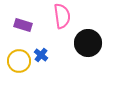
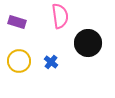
pink semicircle: moved 2 px left
purple rectangle: moved 6 px left, 3 px up
blue cross: moved 10 px right, 7 px down
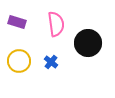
pink semicircle: moved 4 px left, 8 px down
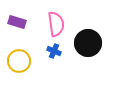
blue cross: moved 3 px right, 11 px up; rotated 16 degrees counterclockwise
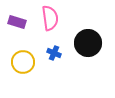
pink semicircle: moved 6 px left, 6 px up
blue cross: moved 2 px down
yellow circle: moved 4 px right, 1 px down
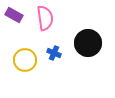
pink semicircle: moved 5 px left
purple rectangle: moved 3 px left, 7 px up; rotated 12 degrees clockwise
yellow circle: moved 2 px right, 2 px up
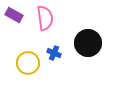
yellow circle: moved 3 px right, 3 px down
